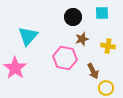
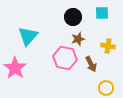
brown star: moved 4 px left
brown arrow: moved 2 px left, 7 px up
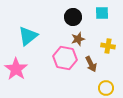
cyan triangle: rotated 10 degrees clockwise
pink star: moved 1 px right, 1 px down
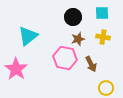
yellow cross: moved 5 px left, 9 px up
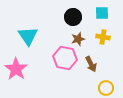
cyan triangle: rotated 25 degrees counterclockwise
